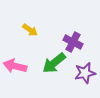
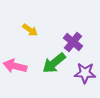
purple cross: rotated 12 degrees clockwise
purple star: rotated 15 degrees clockwise
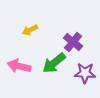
yellow arrow: rotated 119 degrees clockwise
pink arrow: moved 4 px right
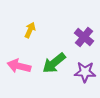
yellow arrow: rotated 140 degrees clockwise
purple cross: moved 11 px right, 5 px up
purple star: moved 1 px up
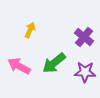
pink arrow: rotated 15 degrees clockwise
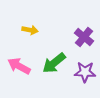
yellow arrow: rotated 77 degrees clockwise
